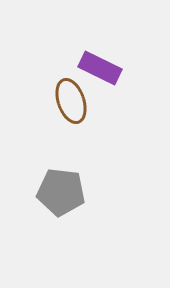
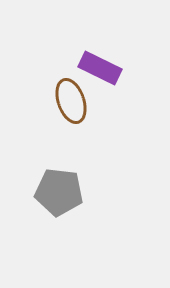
gray pentagon: moved 2 px left
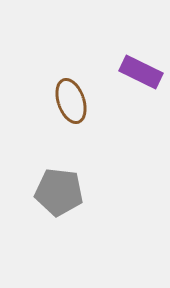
purple rectangle: moved 41 px right, 4 px down
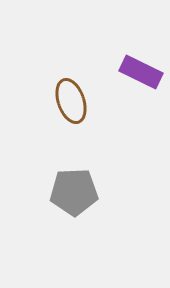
gray pentagon: moved 15 px right; rotated 9 degrees counterclockwise
